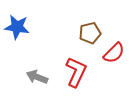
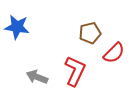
red L-shape: moved 1 px left, 1 px up
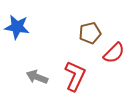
red L-shape: moved 5 px down
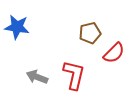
red L-shape: moved 1 px left, 1 px up; rotated 12 degrees counterclockwise
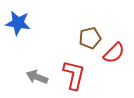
blue star: moved 1 px right, 4 px up
brown pentagon: moved 5 px down
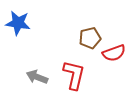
red semicircle: rotated 25 degrees clockwise
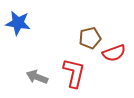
red L-shape: moved 2 px up
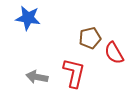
blue star: moved 10 px right, 5 px up
red semicircle: rotated 80 degrees clockwise
gray arrow: rotated 10 degrees counterclockwise
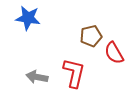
brown pentagon: moved 1 px right, 2 px up
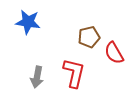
blue star: moved 4 px down
brown pentagon: moved 2 px left, 1 px down
gray arrow: rotated 90 degrees counterclockwise
